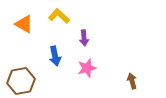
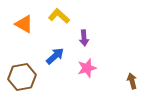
blue arrow: rotated 120 degrees counterclockwise
brown hexagon: moved 1 px right, 4 px up
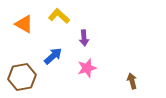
blue arrow: moved 2 px left
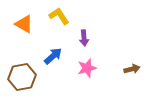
yellow L-shape: rotated 15 degrees clockwise
brown arrow: moved 12 px up; rotated 91 degrees clockwise
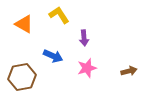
yellow L-shape: moved 1 px up
blue arrow: rotated 66 degrees clockwise
brown arrow: moved 3 px left, 2 px down
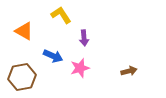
yellow L-shape: moved 2 px right
orange triangle: moved 7 px down
pink star: moved 7 px left
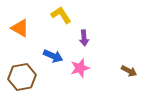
orange triangle: moved 4 px left, 3 px up
brown arrow: rotated 42 degrees clockwise
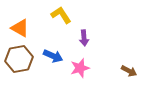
brown hexagon: moved 3 px left, 18 px up
